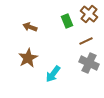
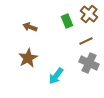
cyan arrow: moved 3 px right, 2 px down
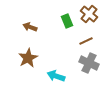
cyan arrow: rotated 72 degrees clockwise
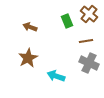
brown line: rotated 16 degrees clockwise
